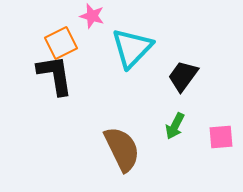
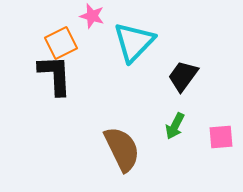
cyan triangle: moved 2 px right, 6 px up
black L-shape: rotated 6 degrees clockwise
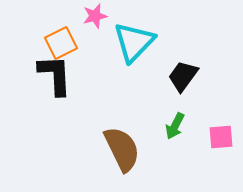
pink star: moved 3 px right; rotated 30 degrees counterclockwise
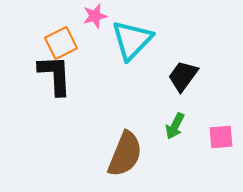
cyan triangle: moved 2 px left, 2 px up
brown semicircle: moved 3 px right, 5 px down; rotated 48 degrees clockwise
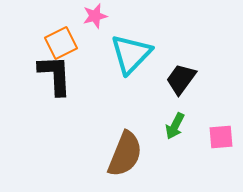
cyan triangle: moved 1 px left, 14 px down
black trapezoid: moved 2 px left, 3 px down
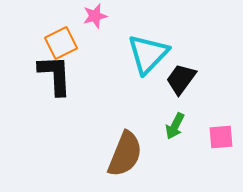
cyan triangle: moved 17 px right
